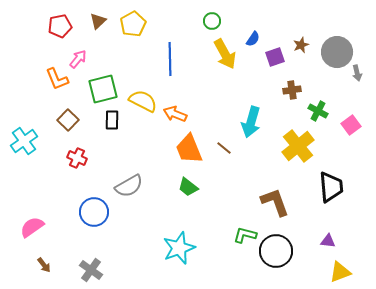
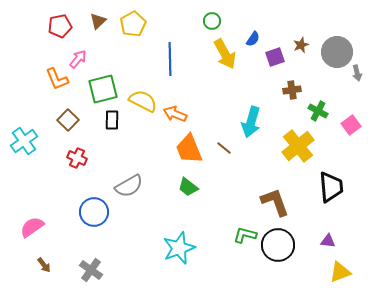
black circle: moved 2 px right, 6 px up
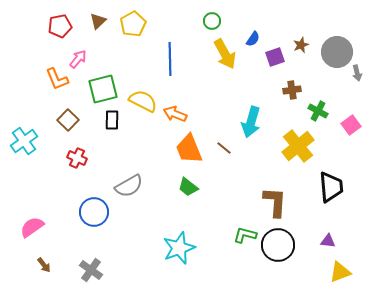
brown L-shape: rotated 24 degrees clockwise
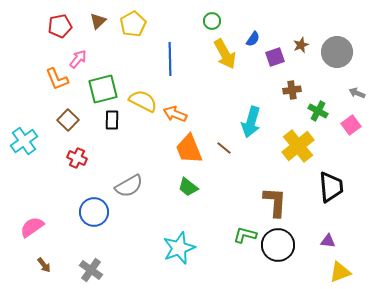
gray arrow: moved 20 px down; rotated 126 degrees clockwise
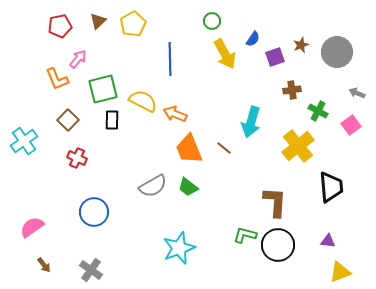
gray semicircle: moved 24 px right
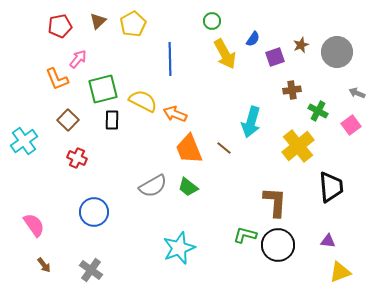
pink semicircle: moved 2 px right, 2 px up; rotated 90 degrees clockwise
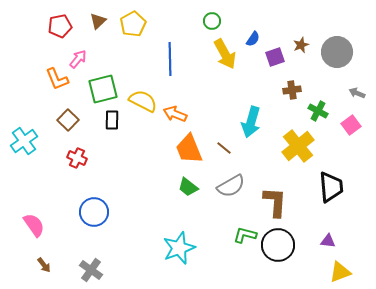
gray semicircle: moved 78 px right
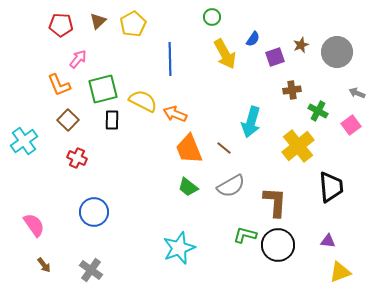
green circle: moved 4 px up
red pentagon: moved 1 px right, 1 px up; rotated 15 degrees clockwise
orange L-shape: moved 2 px right, 6 px down
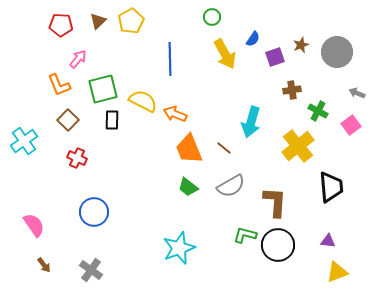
yellow pentagon: moved 2 px left, 3 px up
yellow triangle: moved 3 px left
